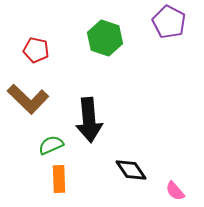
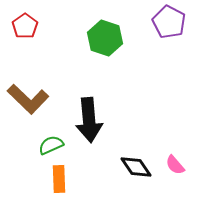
red pentagon: moved 11 px left, 24 px up; rotated 25 degrees clockwise
black diamond: moved 5 px right, 3 px up
pink semicircle: moved 26 px up
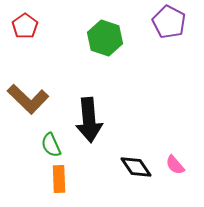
green semicircle: rotated 90 degrees counterclockwise
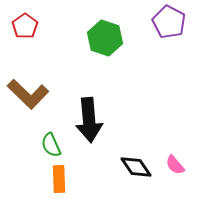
brown L-shape: moved 5 px up
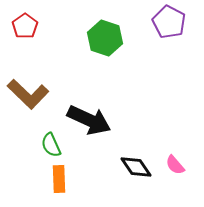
black arrow: rotated 60 degrees counterclockwise
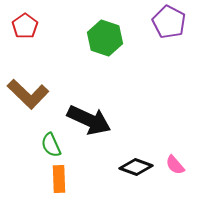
black diamond: rotated 36 degrees counterclockwise
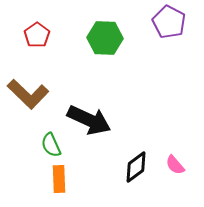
red pentagon: moved 12 px right, 9 px down
green hexagon: rotated 16 degrees counterclockwise
black diamond: rotated 56 degrees counterclockwise
